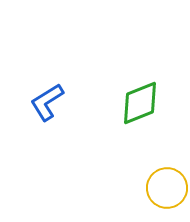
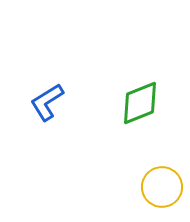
yellow circle: moved 5 px left, 1 px up
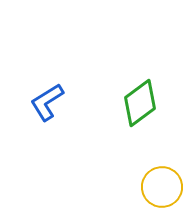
green diamond: rotated 15 degrees counterclockwise
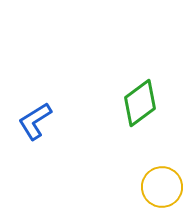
blue L-shape: moved 12 px left, 19 px down
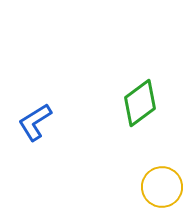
blue L-shape: moved 1 px down
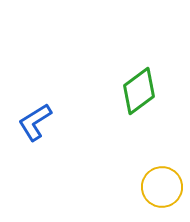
green diamond: moved 1 px left, 12 px up
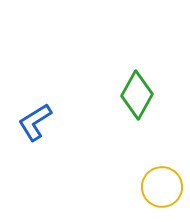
green diamond: moved 2 px left, 4 px down; rotated 24 degrees counterclockwise
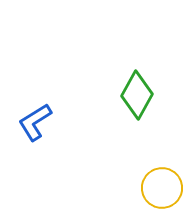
yellow circle: moved 1 px down
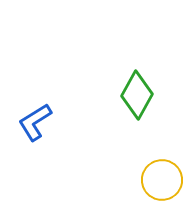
yellow circle: moved 8 px up
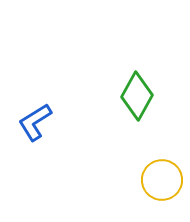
green diamond: moved 1 px down
